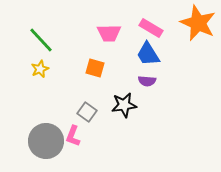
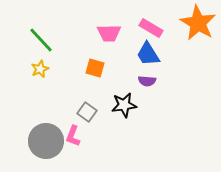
orange star: rotated 6 degrees clockwise
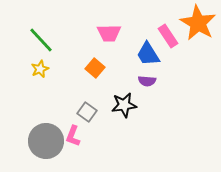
pink rectangle: moved 17 px right, 8 px down; rotated 25 degrees clockwise
orange square: rotated 24 degrees clockwise
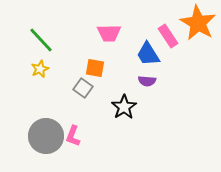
orange square: rotated 30 degrees counterclockwise
black star: moved 2 px down; rotated 25 degrees counterclockwise
gray square: moved 4 px left, 24 px up
gray circle: moved 5 px up
